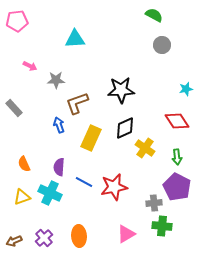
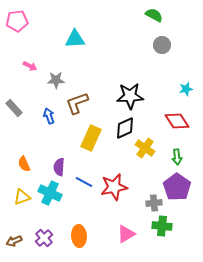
black star: moved 9 px right, 6 px down
blue arrow: moved 10 px left, 9 px up
purple pentagon: rotated 8 degrees clockwise
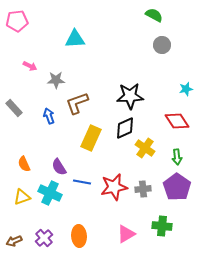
purple semicircle: rotated 36 degrees counterclockwise
blue line: moved 2 px left; rotated 18 degrees counterclockwise
gray cross: moved 11 px left, 14 px up
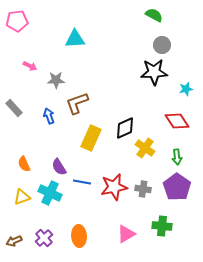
black star: moved 24 px right, 24 px up
gray cross: rotated 14 degrees clockwise
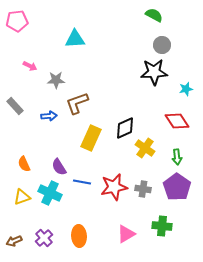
gray rectangle: moved 1 px right, 2 px up
blue arrow: rotated 105 degrees clockwise
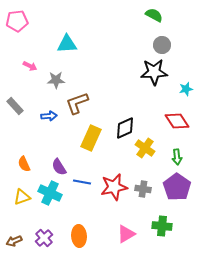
cyan triangle: moved 8 px left, 5 px down
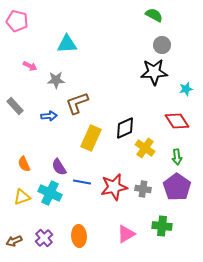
pink pentagon: rotated 20 degrees clockwise
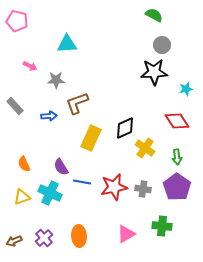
purple semicircle: moved 2 px right
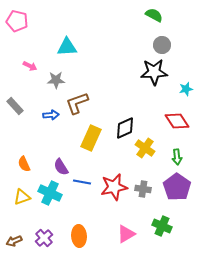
cyan triangle: moved 3 px down
blue arrow: moved 2 px right, 1 px up
green cross: rotated 18 degrees clockwise
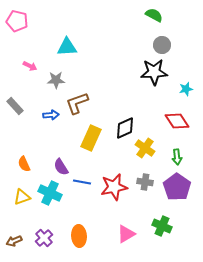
gray cross: moved 2 px right, 7 px up
